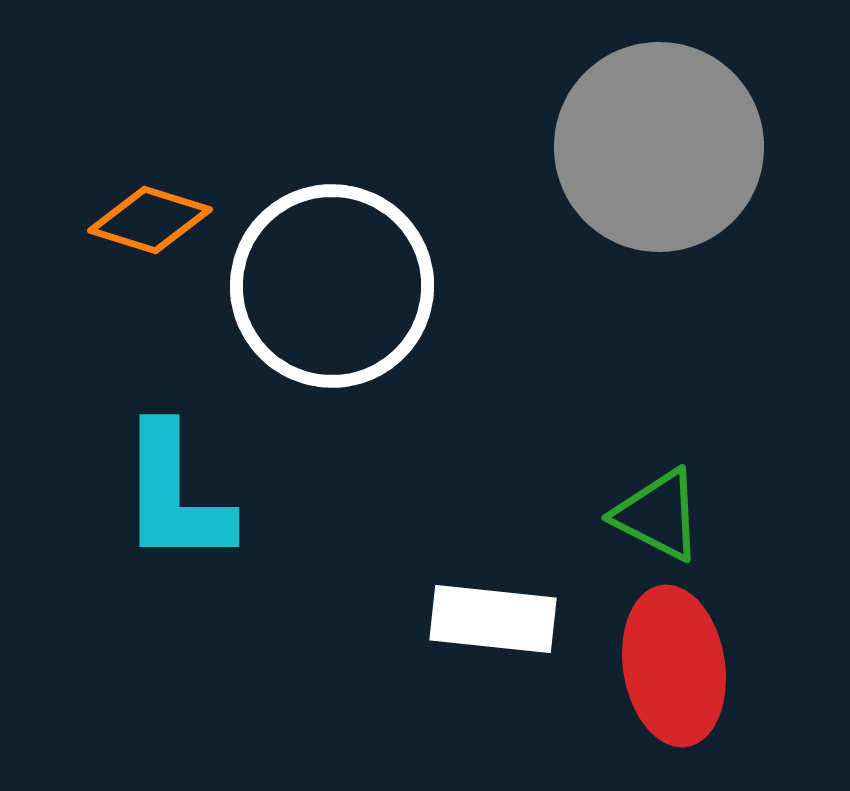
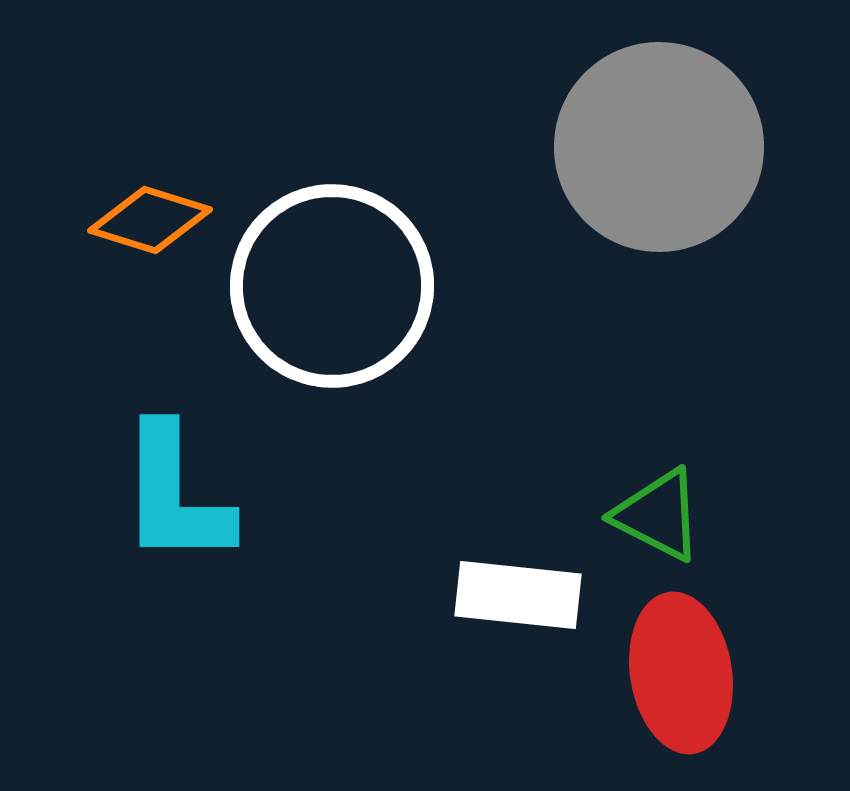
white rectangle: moved 25 px right, 24 px up
red ellipse: moved 7 px right, 7 px down
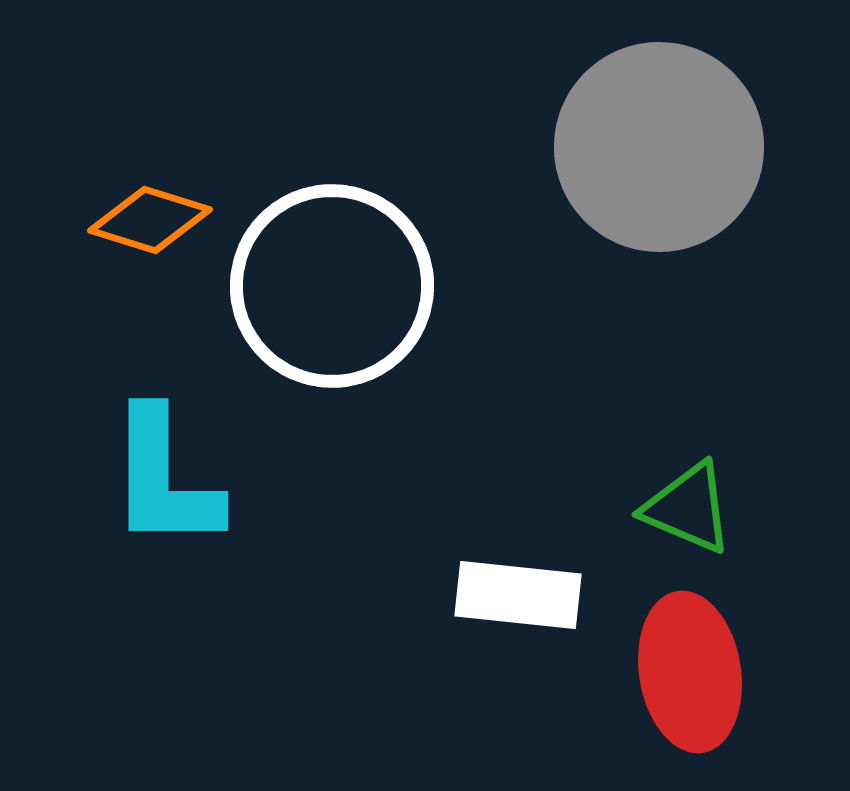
cyan L-shape: moved 11 px left, 16 px up
green triangle: moved 30 px right, 7 px up; rotated 4 degrees counterclockwise
red ellipse: moved 9 px right, 1 px up
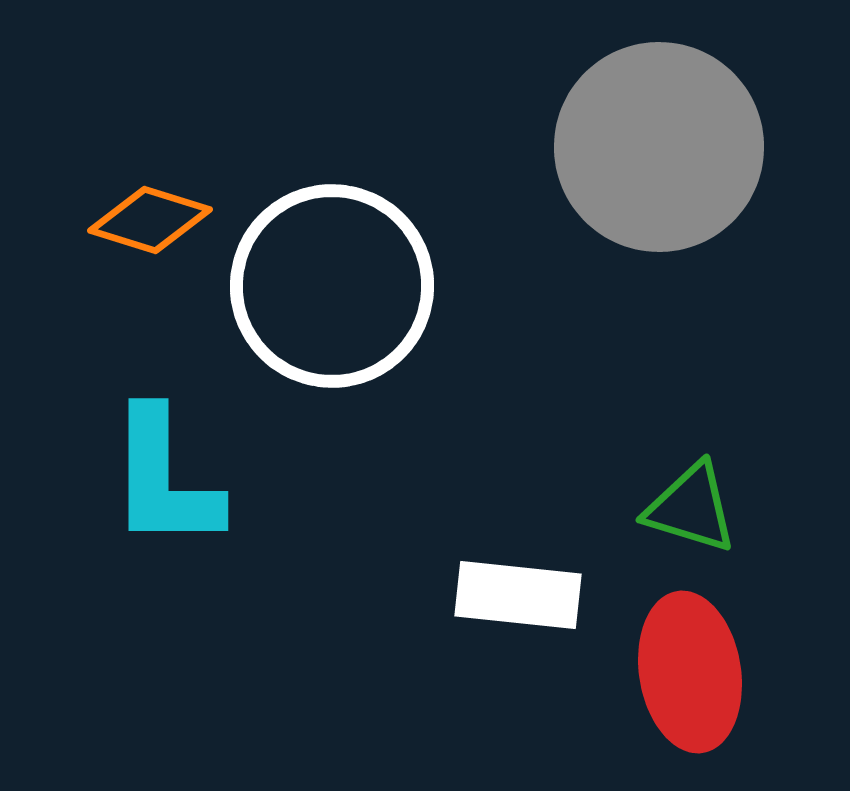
green triangle: moved 3 px right; rotated 6 degrees counterclockwise
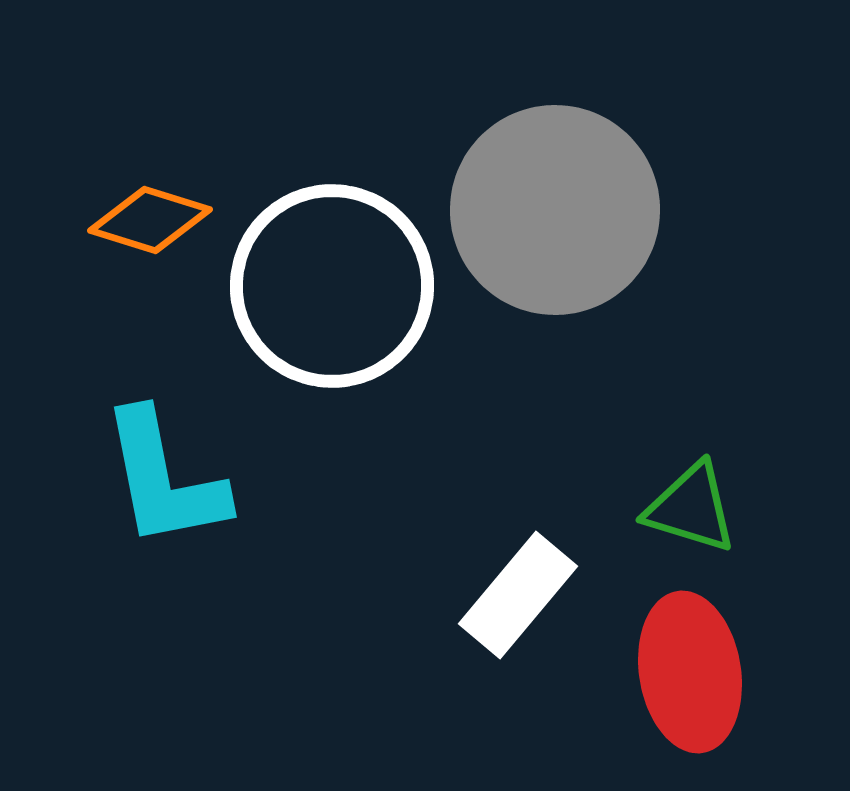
gray circle: moved 104 px left, 63 px down
cyan L-shape: rotated 11 degrees counterclockwise
white rectangle: rotated 56 degrees counterclockwise
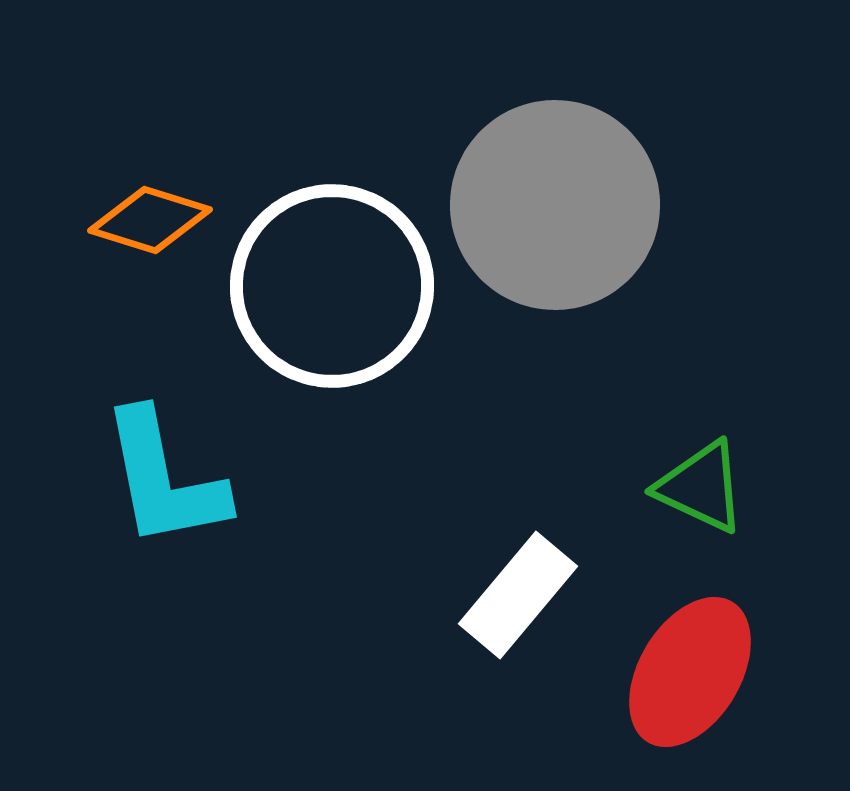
gray circle: moved 5 px up
green triangle: moved 10 px right, 21 px up; rotated 8 degrees clockwise
red ellipse: rotated 40 degrees clockwise
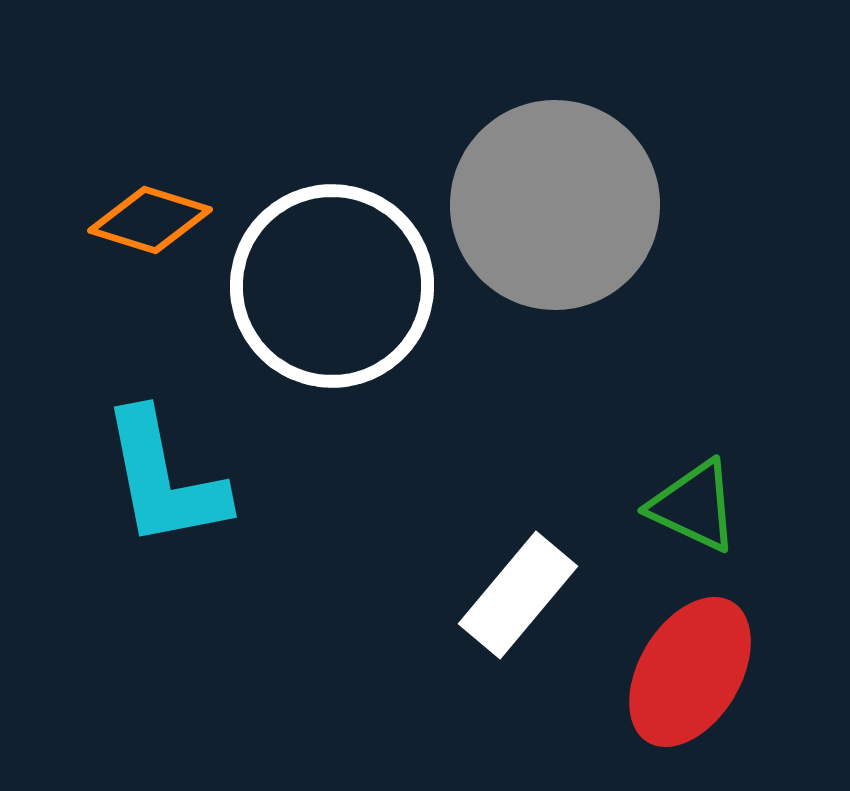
green triangle: moved 7 px left, 19 px down
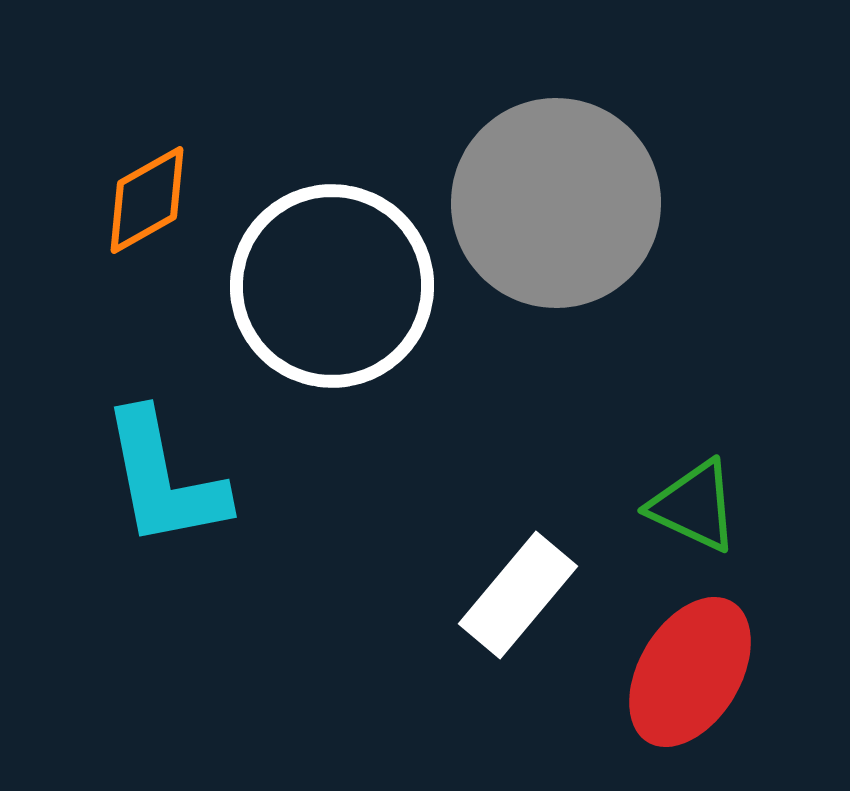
gray circle: moved 1 px right, 2 px up
orange diamond: moved 3 px left, 20 px up; rotated 47 degrees counterclockwise
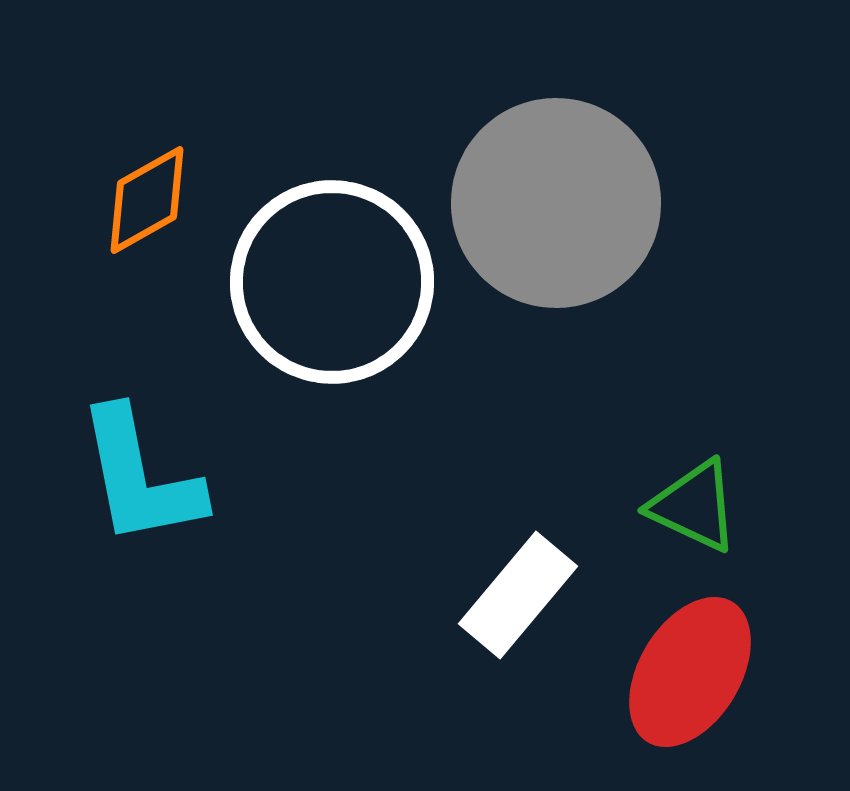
white circle: moved 4 px up
cyan L-shape: moved 24 px left, 2 px up
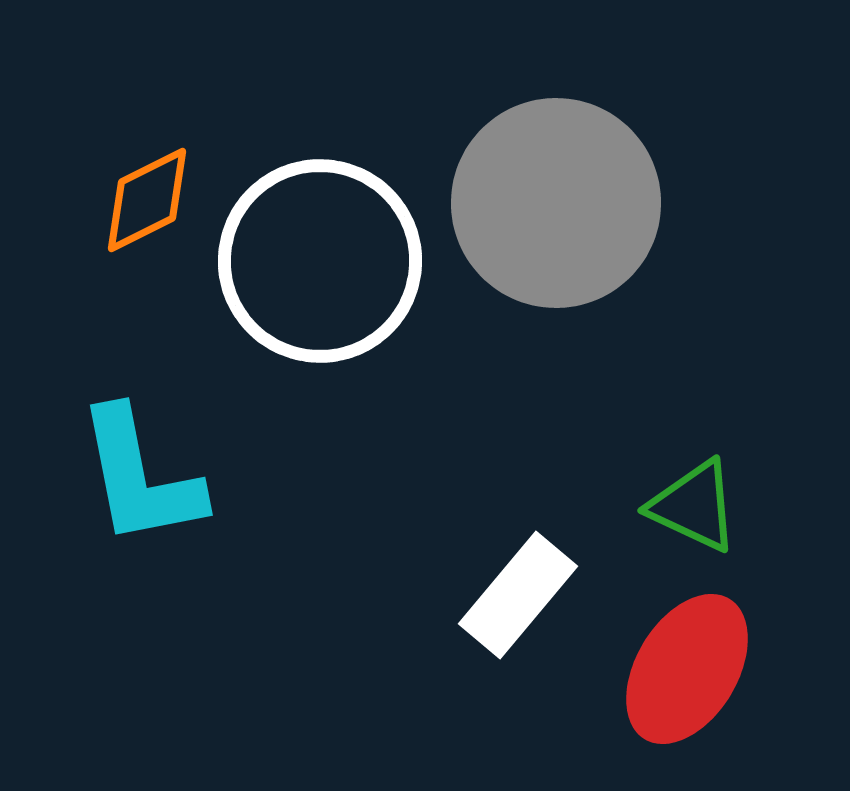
orange diamond: rotated 3 degrees clockwise
white circle: moved 12 px left, 21 px up
red ellipse: moved 3 px left, 3 px up
